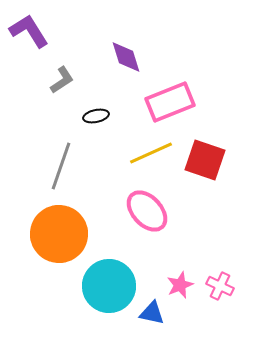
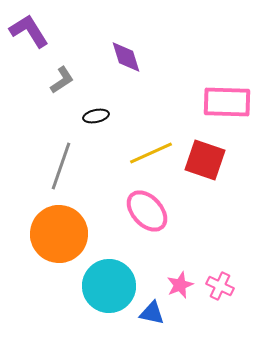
pink rectangle: moved 57 px right; rotated 24 degrees clockwise
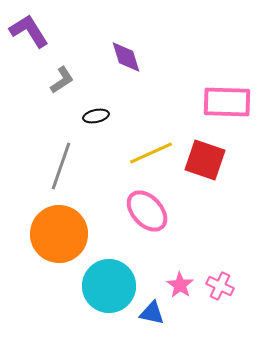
pink star: rotated 16 degrees counterclockwise
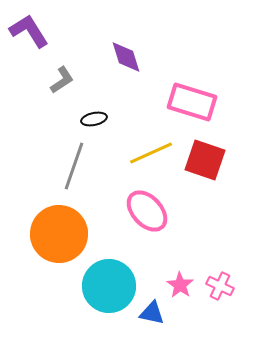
pink rectangle: moved 35 px left; rotated 15 degrees clockwise
black ellipse: moved 2 px left, 3 px down
gray line: moved 13 px right
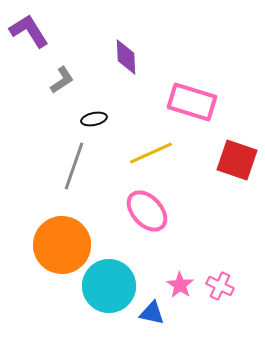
purple diamond: rotated 15 degrees clockwise
red square: moved 32 px right
orange circle: moved 3 px right, 11 px down
